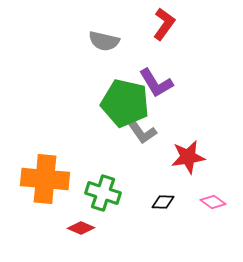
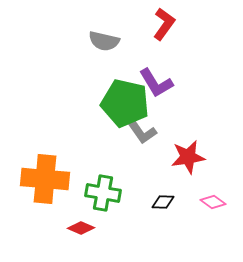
green cross: rotated 8 degrees counterclockwise
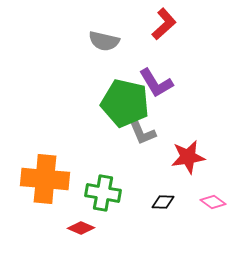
red L-shape: rotated 12 degrees clockwise
gray L-shape: rotated 12 degrees clockwise
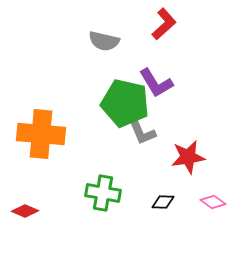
orange cross: moved 4 px left, 45 px up
red diamond: moved 56 px left, 17 px up
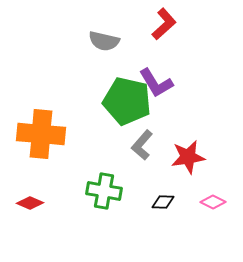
green pentagon: moved 2 px right, 2 px up
gray L-shape: moved 13 px down; rotated 64 degrees clockwise
green cross: moved 1 px right, 2 px up
pink diamond: rotated 10 degrees counterclockwise
red diamond: moved 5 px right, 8 px up
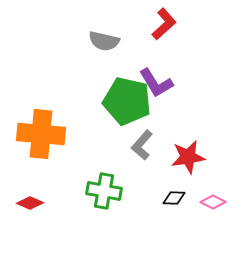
black diamond: moved 11 px right, 4 px up
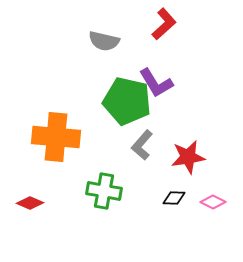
orange cross: moved 15 px right, 3 px down
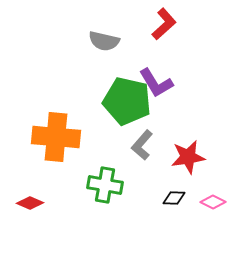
green cross: moved 1 px right, 6 px up
